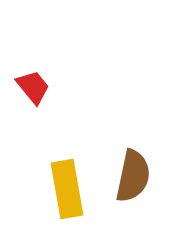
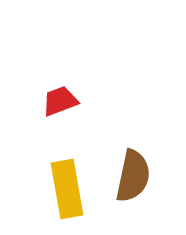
red trapezoid: moved 27 px right, 14 px down; rotated 72 degrees counterclockwise
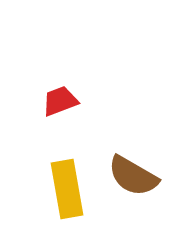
brown semicircle: rotated 108 degrees clockwise
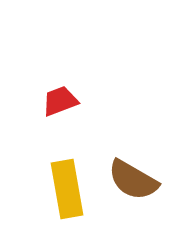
brown semicircle: moved 4 px down
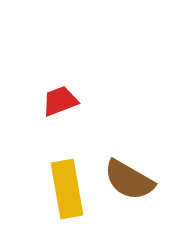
brown semicircle: moved 4 px left
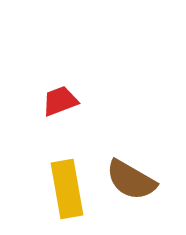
brown semicircle: moved 2 px right
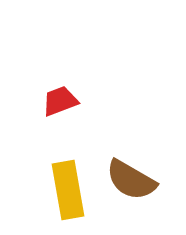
yellow rectangle: moved 1 px right, 1 px down
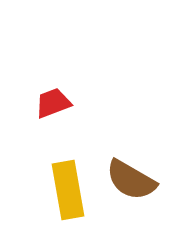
red trapezoid: moved 7 px left, 2 px down
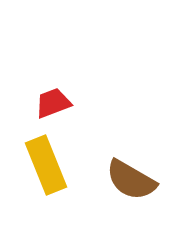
yellow rectangle: moved 22 px left, 25 px up; rotated 12 degrees counterclockwise
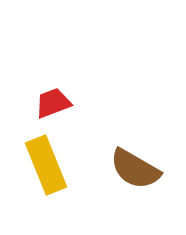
brown semicircle: moved 4 px right, 11 px up
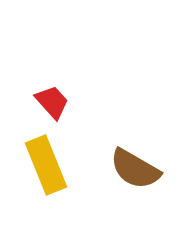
red trapezoid: moved 1 px left, 1 px up; rotated 69 degrees clockwise
